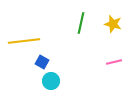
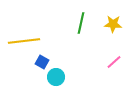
yellow star: rotated 12 degrees counterclockwise
pink line: rotated 28 degrees counterclockwise
cyan circle: moved 5 px right, 4 px up
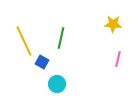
green line: moved 20 px left, 15 px down
yellow line: rotated 72 degrees clockwise
pink line: moved 4 px right, 3 px up; rotated 35 degrees counterclockwise
cyan circle: moved 1 px right, 7 px down
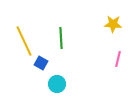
green line: rotated 15 degrees counterclockwise
blue square: moved 1 px left, 1 px down
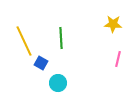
cyan circle: moved 1 px right, 1 px up
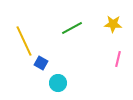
green line: moved 11 px right, 10 px up; rotated 65 degrees clockwise
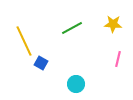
cyan circle: moved 18 px right, 1 px down
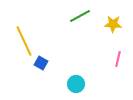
green line: moved 8 px right, 12 px up
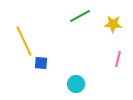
blue square: rotated 24 degrees counterclockwise
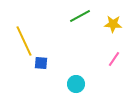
pink line: moved 4 px left; rotated 21 degrees clockwise
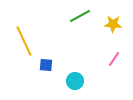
blue square: moved 5 px right, 2 px down
cyan circle: moved 1 px left, 3 px up
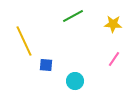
green line: moved 7 px left
